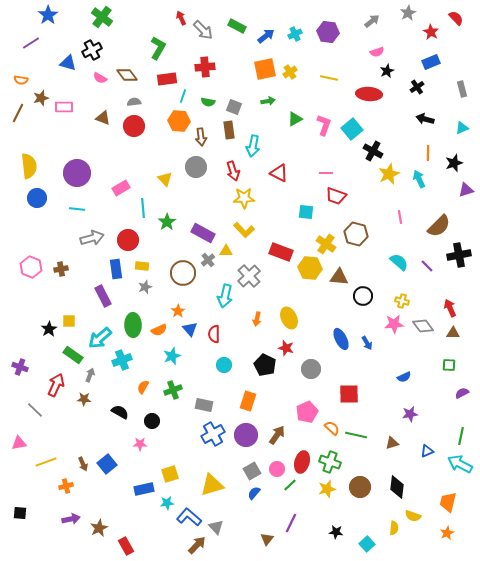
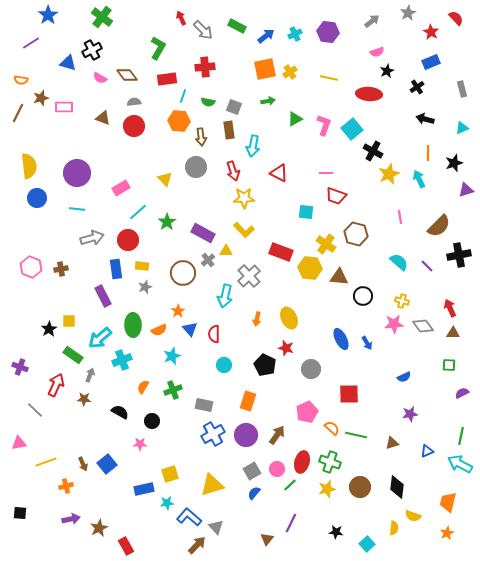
cyan line at (143, 208): moved 5 px left, 4 px down; rotated 54 degrees clockwise
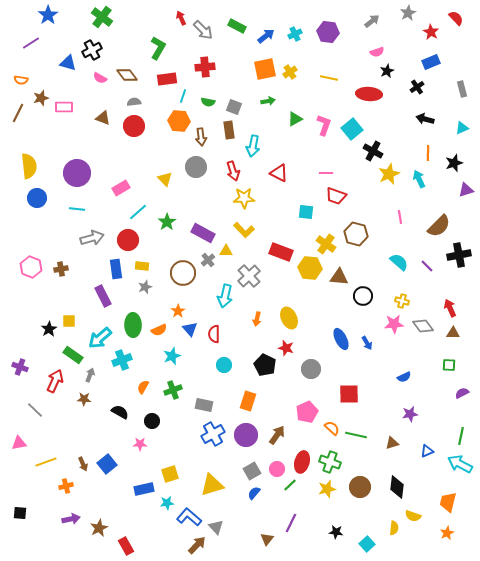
red arrow at (56, 385): moved 1 px left, 4 px up
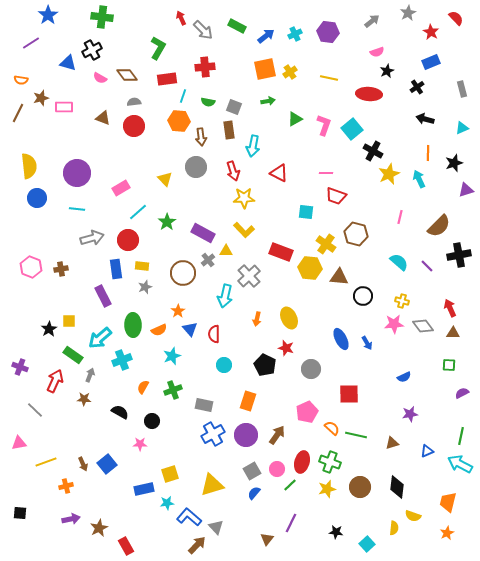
green cross at (102, 17): rotated 30 degrees counterclockwise
pink line at (400, 217): rotated 24 degrees clockwise
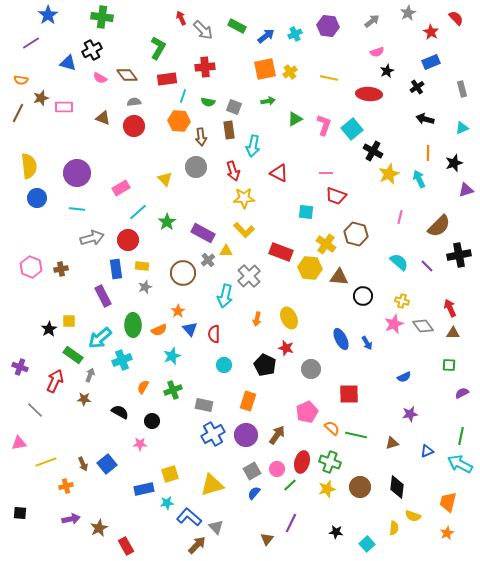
purple hexagon at (328, 32): moved 6 px up
pink star at (394, 324): rotated 18 degrees counterclockwise
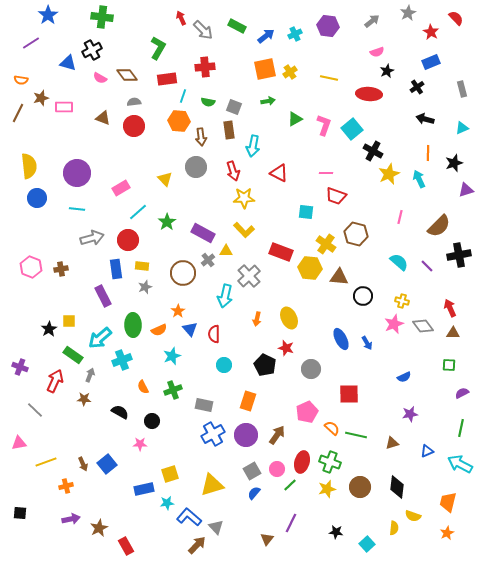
orange semicircle at (143, 387): rotated 56 degrees counterclockwise
green line at (461, 436): moved 8 px up
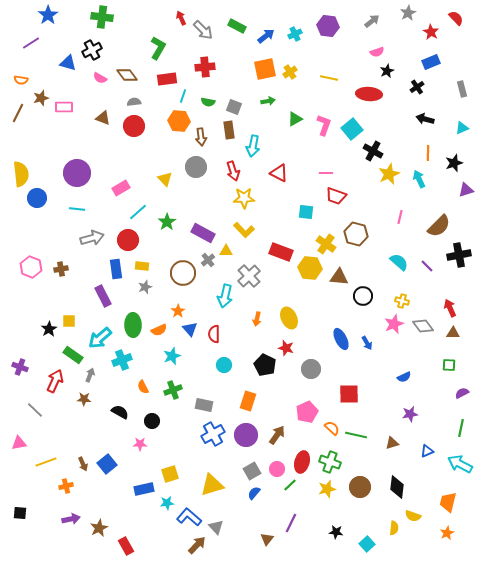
yellow semicircle at (29, 166): moved 8 px left, 8 px down
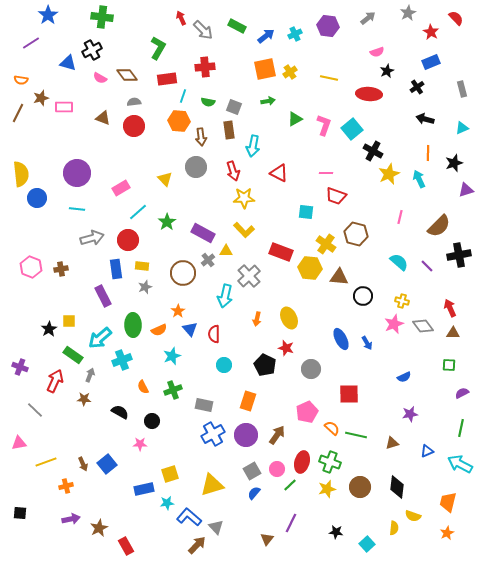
gray arrow at (372, 21): moved 4 px left, 3 px up
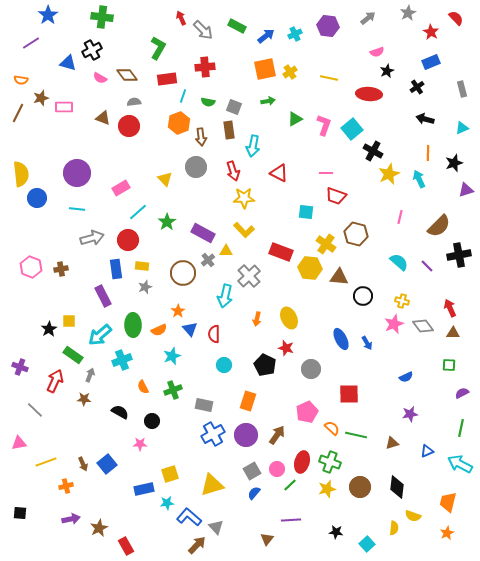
orange hexagon at (179, 121): moved 2 px down; rotated 25 degrees counterclockwise
red circle at (134, 126): moved 5 px left
cyan arrow at (100, 338): moved 3 px up
blue semicircle at (404, 377): moved 2 px right
purple line at (291, 523): moved 3 px up; rotated 60 degrees clockwise
